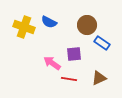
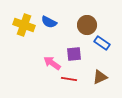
yellow cross: moved 2 px up
brown triangle: moved 1 px right, 1 px up
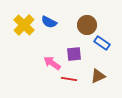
yellow cross: rotated 25 degrees clockwise
brown triangle: moved 2 px left, 1 px up
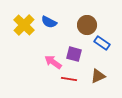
purple square: rotated 21 degrees clockwise
pink arrow: moved 1 px right, 1 px up
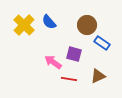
blue semicircle: rotated 21 degrees clockwise
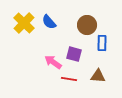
yellow cross: moved 2 px up
blue rectangle: rotated 56 degrees clockwise
brown triangle: rotated 28 degrees clockwise
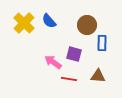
blue semicircle: moved 1 px up
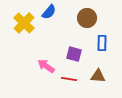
blue semicircle: moved 9 px up; rotated 98 degrees counterclockwise
brown circle: moved 7 px up
pink arrow: moved 7 px left, 4 px down
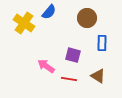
yellow cross: rotated 10 degrees counterclockwise
purple square: moved 1 px left, 1 px down
brown triangle: rotated 28 degrees clockwise
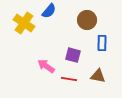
blue semicircle: moved 1 px up
brown circle: moved 2 px down
brown triangle: rotated 21 degrees counterclockwise
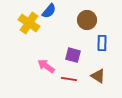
yellow cross: moved 5 px right
brown triangle: rotated 21 degrees clockwise
